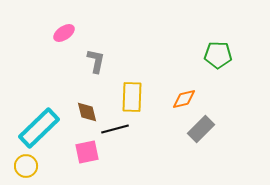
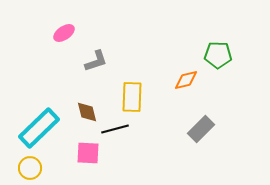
gray L-shape: rotated 60 degrees clockwise
orange diamond: moved 2 px right, 19 px up
pink square: moved 1 px right, 1 px down; rotated 15 degrees clockwise
yellow circle: moved 4 px right, 2 px down
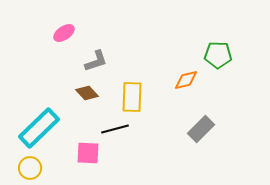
brown diamond: moved 19 px up; rotated 30 degrees counterclockwise
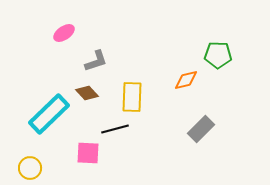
cyan rectangle: moved 10 px right, 14 px up
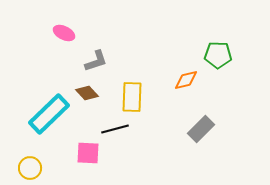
pink ellipse: rotated 60 degrees clockwise
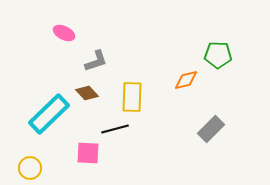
gray rectangle: moved 10 px right
